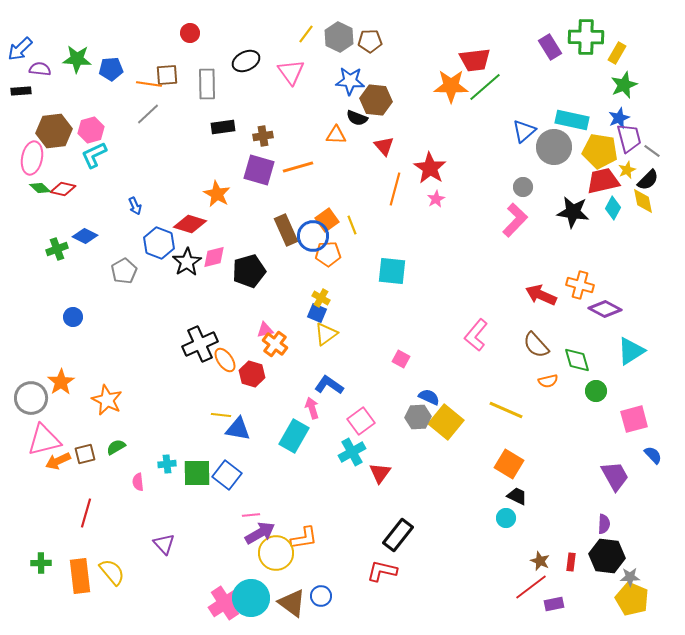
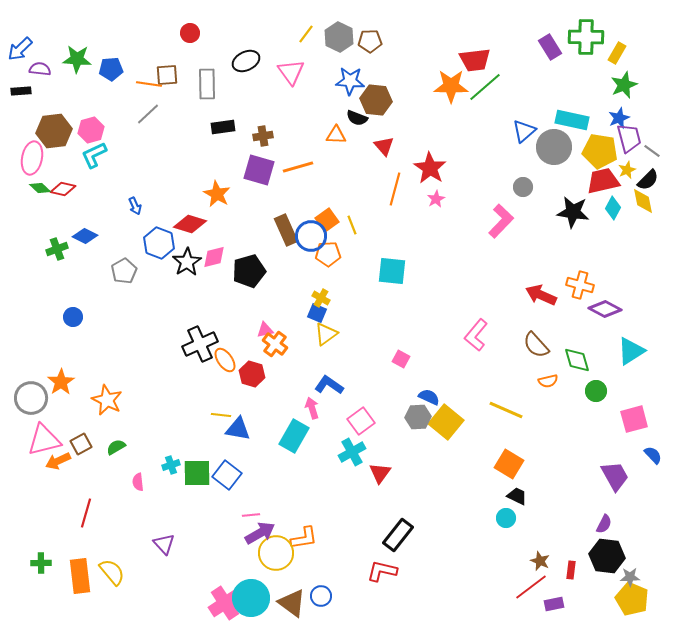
pink L-shape at (515, 220): moved 14 px left, 1 px down
blue circle at (313, 236): moved 2 px left
brown square at (85, 454): moved 4 px left, 10 px up; rotated 15 degrees counterclockwise
cyan cross at (167, 464): moved 4 px right, 1 px down; rotated 12 degrees counterclockwise
purple semicircle at (604, 524): rotated 24 degrees clockwise
red rectangle at (571, 562): moved 8 px down
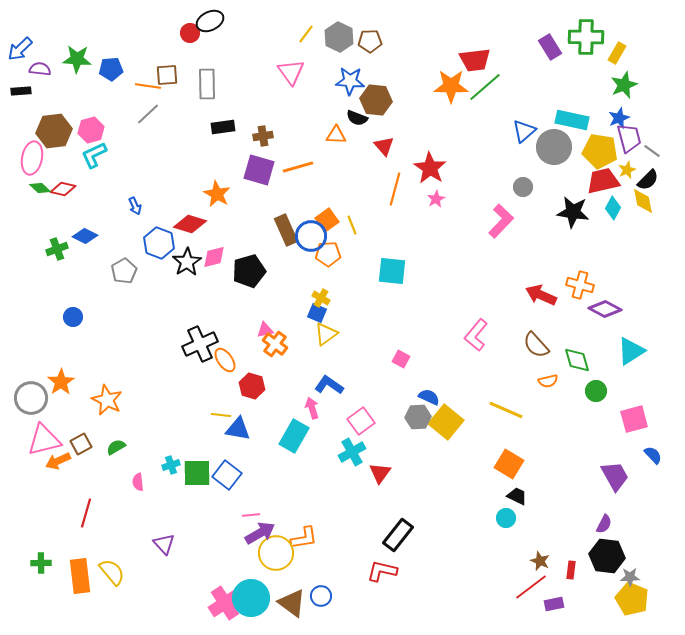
black ellipse at (246, 61): moved 36 px left, 40 px up
orange line at (149, 84): moved 1 px left, 2 px down
red hexagon at (252, 374): moved 12 px down
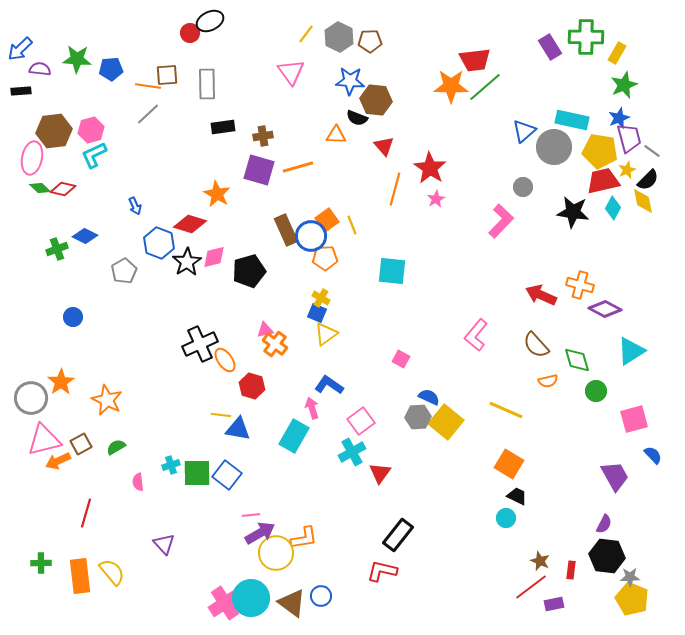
orange pentagon at (328, 254): moved 3 px left, 4 px down
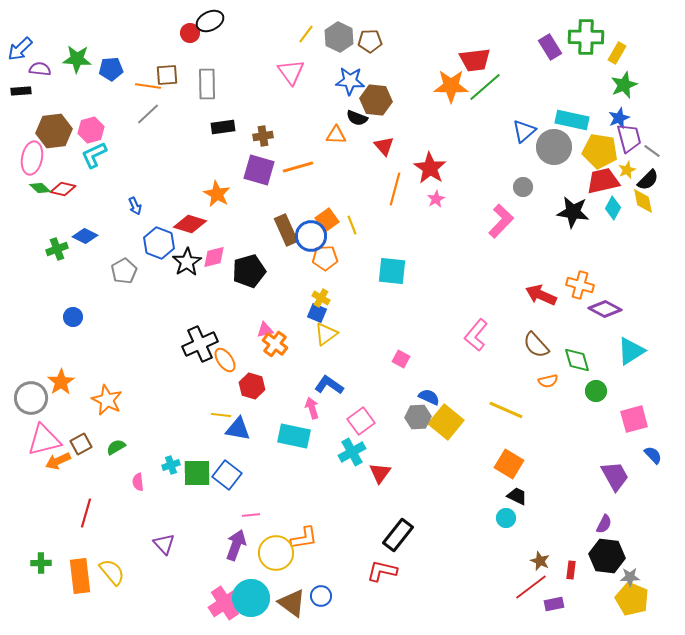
cyan rectangle at (294, 436): rotated 72 degrees clockwise
purple arrow at (260, 533): moved 24 px left, 12 px down; rotated 40 degrees counterclockwise
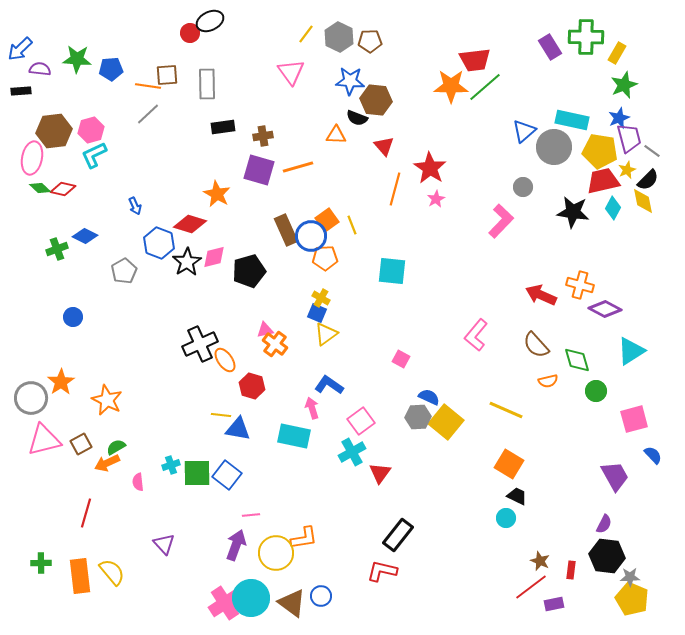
orange arrow at (58, 461): moved 49 px right, 2 px down
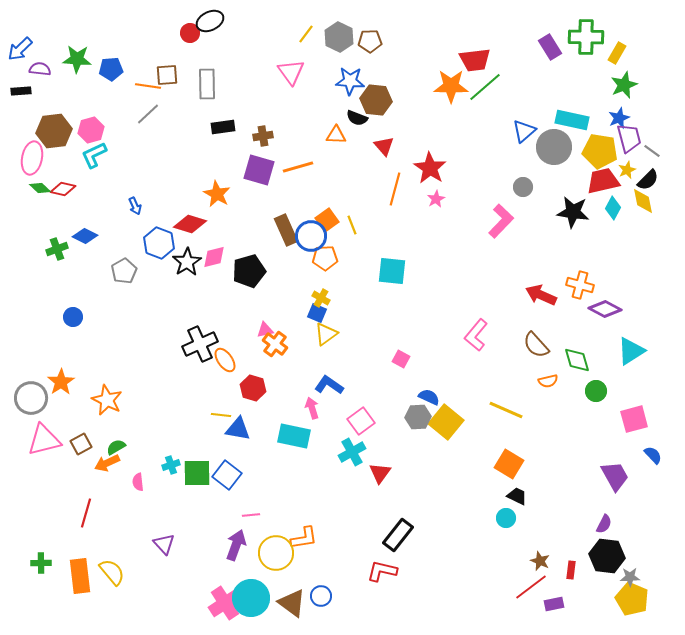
red hexagon at (252, 386): moved 1 px right, 2 px down
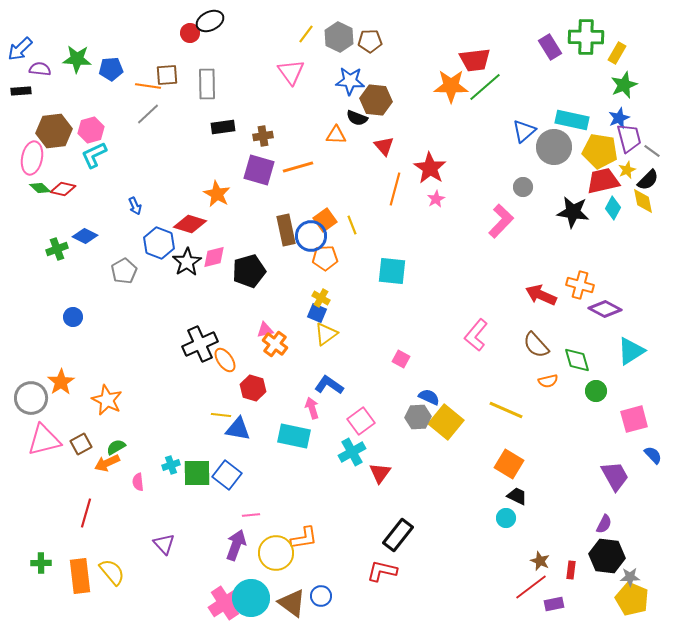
orange square at (327, 220): moved 2 px left
brown rectangle at (286, 230): rotated 12 degrees clockwise
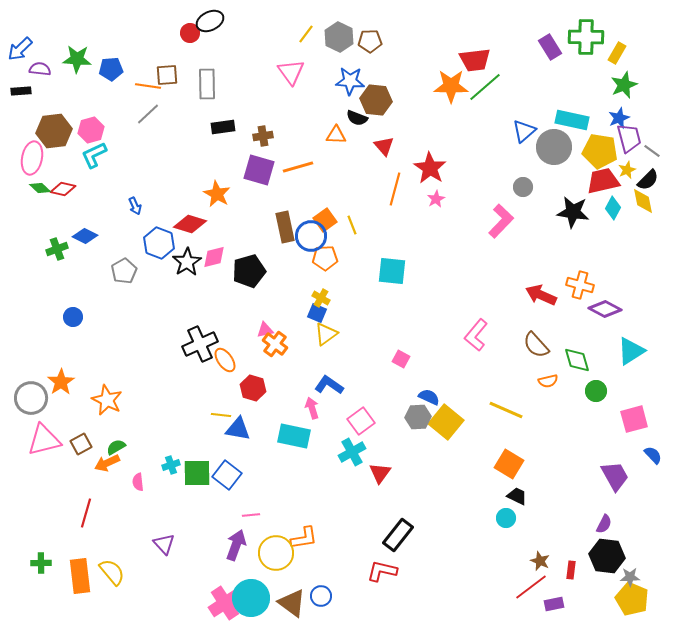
brown rectangle at (286, 230): moved 1 px left, 3 px up
